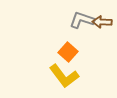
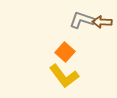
orange square: moved 3 px left
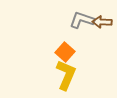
yellow L-shape: moved 2 px right, 1 px up; rotated 120 degrees counterclockwise
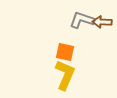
orange square: rotated 30 degrees counterclockwise
yellow L-shape: moved 1 px left
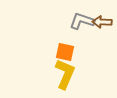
gray L-shape: moved 1 px down
yellow L-shape: moved 1 px up
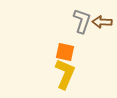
gray L-shape: rotated 90 degrees clockwise
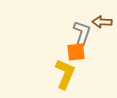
gray L-shape: moved 12 px down
orange square: moved 11 px right; rotated 18 degrees counterclockwise
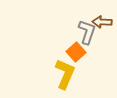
gray L-shape: moved 5 px right, 1 px up
orange square: rotated 36 degrees counterclockwise
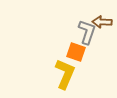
orange square: rotated 30 degrees counterclockwise
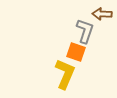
brown arrow: moved 8 px up
gray L-shape: moved 2 px left, 1 px up
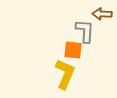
gray L-shape: rotated 15 degrees counterclockwise
orange square: moved 3 px left, 2 px up; rotated 12 degrees counterclockwise
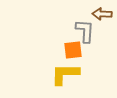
orange square: rotated 12 degrees counterclockwise
yellow L-shape: rotated 112 degrees counterclockwise
